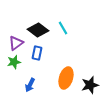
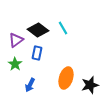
purple triangle: moved 3 px up
green star: moved 1 px right, 2 px down; rotated 24 degrees counterclockwise
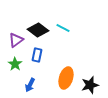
cyan line: rotated 32 degrees counterclockwise
blue rectangle: moved 2 px down
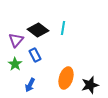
cyan line: rotated 72 degrees clockwise
purple triangle: rotated 14 degrees counterclockwise
blue rectangle: moved 2 px left; rotated 40 degrees counterclockwise
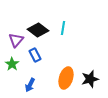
green star: moved 3 px left
black star: moved 6 px up
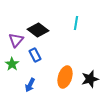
cyan line: moved 13 px right, 5 px up
orange ellipse: moved 1 px left, 1 px up
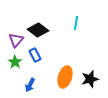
green star: moved 3 px right, 2 px up
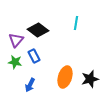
blue rectangle: moved 1 px left, 1 px down
green star: rotated 24 degrees counterclockwise
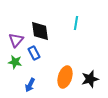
black diamond: moved 2 px right, 1 px down; rotated 45 degrees clockwise
blue rectangle: moved 3 px up
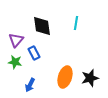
black diamond: moved 2 px right, 5 px up
black star: moved 1 px up
